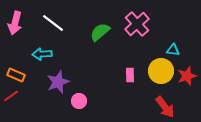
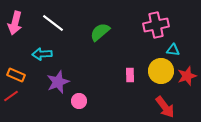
pink cross: moved 19 px right, 1 px down; rotated 30 degrees clockwise
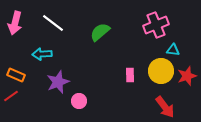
pink cross: rotated 10 degrees counterclockwise
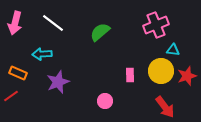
orange rectangle: moved 2 px right, 2 px up
pink circle: moved 26 px right
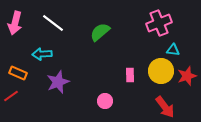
pink cross: moved 3 px right, 2 px up
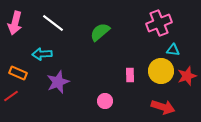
red arrow: moved 2 px left; rotated 35 degrees counterclockwise
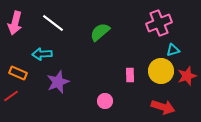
cyan triangle: rotated 24 degrees counterclockwise
